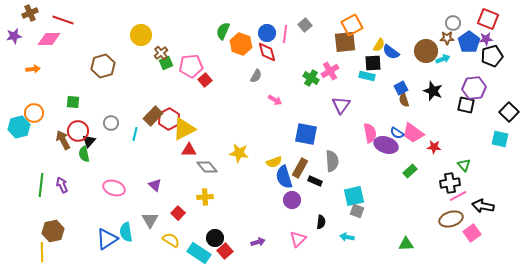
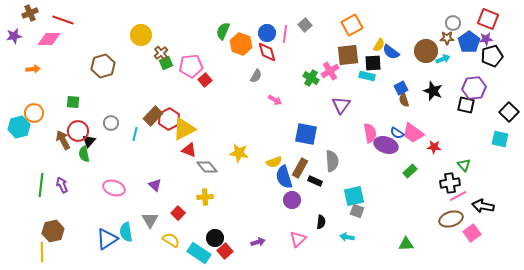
brown square at (345, 42): moved 3 px right, 13 px down
red triangle at (189, 150): rotated 21 degrees clockwise
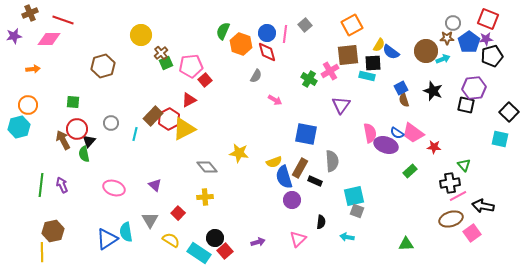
green cross at (311, 78): moved 2 px left, 1 px down
orange circle at (34, 113): moved 6 px left, 8 px up
red circle at (78, 131): moved 1 px left, 2 px up
red triangle at (189, 150): moved 50 px up; rotated 49 degrees counterclockwise
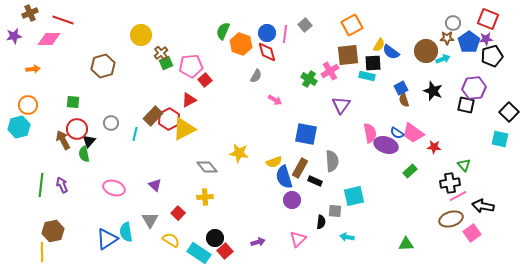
gray square at (357, 211): moved 22 px left; rotated 16 degrees counterclockwise
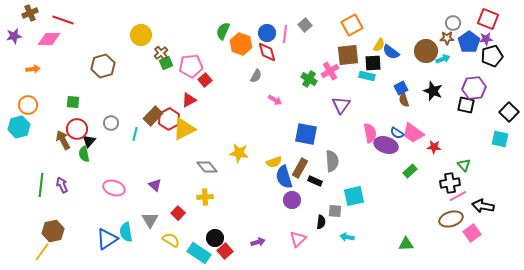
yellow line at (42, 252): rotated 36 degrees clockwise
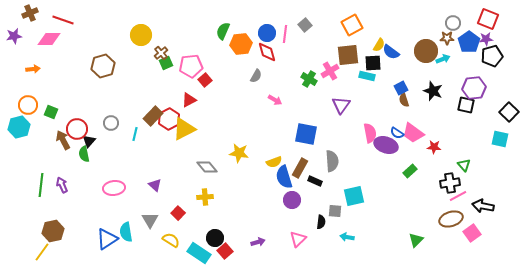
orange hexagon at (241, 44): rotated 25 degrees counterclockwise
green square at (73, 102): moved 22 px left, 10 px down; rotated 16 degrees clockwise
pink ellipse at (114, 188): rotated 25 degrees counterclockwise
green triangle at (406, 244): moved 10 px right, 4 px up; rotated 42 degrees counterclockwise
